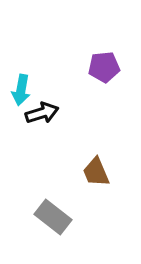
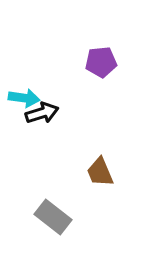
purple pentagon: moved 3 px left, 5 px up
cyan arrow: moved 3 px right, 8 px down; rotated 92 degrees counterclockwise
brown trapezoid: moved 4 px right
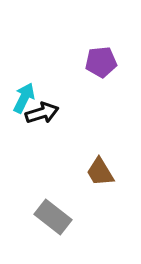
cyan arrow: rotated 72 degrees counterclockwise
brown trapezoid: rotated 8 degrees counterclockwise
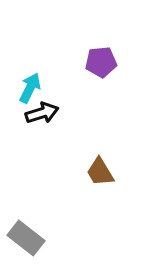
cyan arrow: moved 6 px right, 10 px up
gray rectangle: moved 27 px left, 21 px down
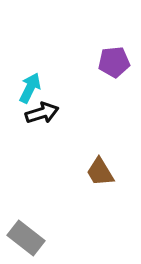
purple pentagon: moved 13 px right
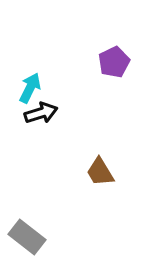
purple pentagon: rotated 20 degrees counterclockwise
black arrow: moved 1 px left
gray rectangle: moved 1 px right, 1 px up
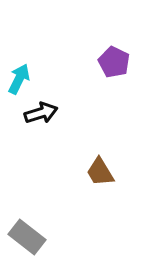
purple pentagon: rotated 20 degrees counterclockwise
cyan arrow: moved 11 px left, 9 px up
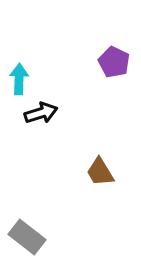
cyan arrow: rotated 24 degrees counterclockwise
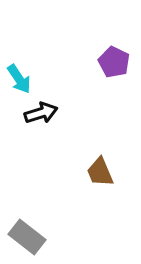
cyan arrow: rotated 144 degrees clockwise
brown trapezoid: rotated 8 degrees clockwise
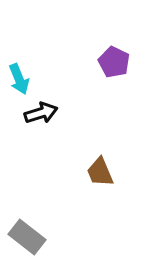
cyan arrow: rotated 12 degrees clockwise
